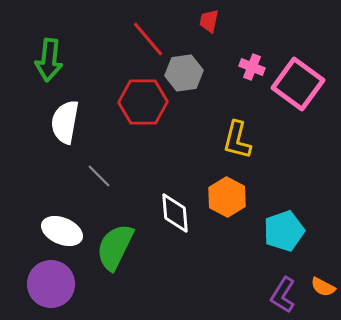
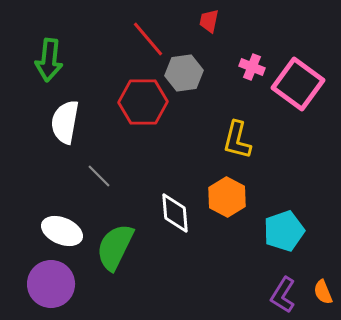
orange semicircle: moved 5 px down; rotated 40 degrees clockwise
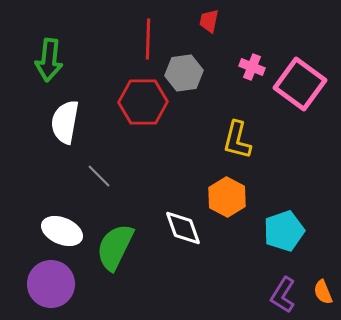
red line: rotated 42 degrees clockwise
pink square: moved 2 px right
white diamond: moved 8 px right, 15 px down; rotated 15 degrees counterclockwise
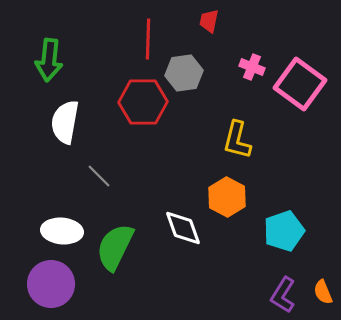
white ellipse: rotated 18 degrees counterclockwise
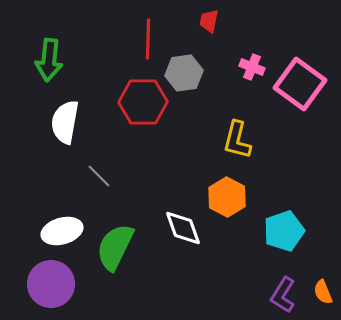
white ellipse: rotated 21 degrees counterclockwise
